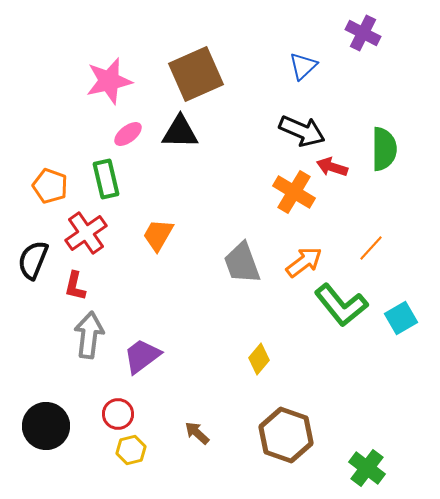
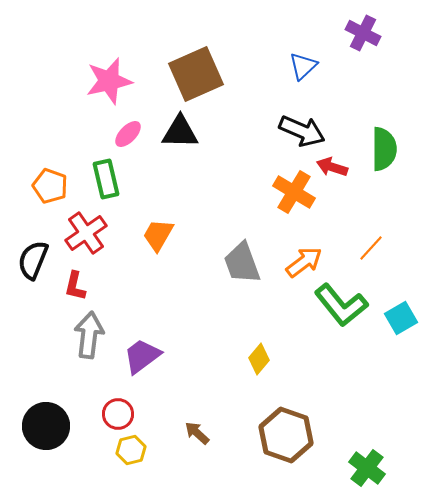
pink ellipse: rotated 8 degrees counterclockwise
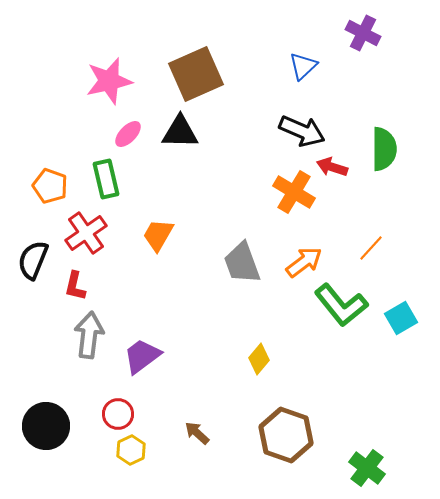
yellow hexagon: rotated 12 degrees counterclockwise
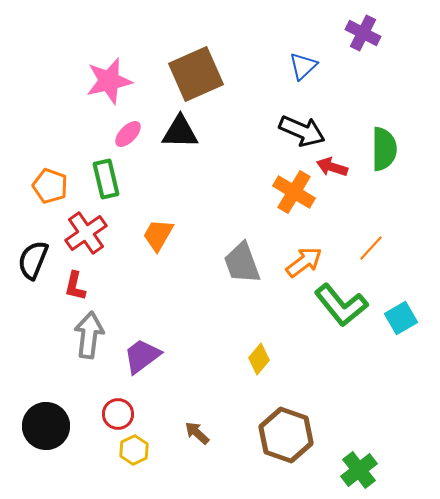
yellow hexagon: moved 3 px right
green cross: moved 8 px left, 2 px down; rotated 15 degrees clockwise
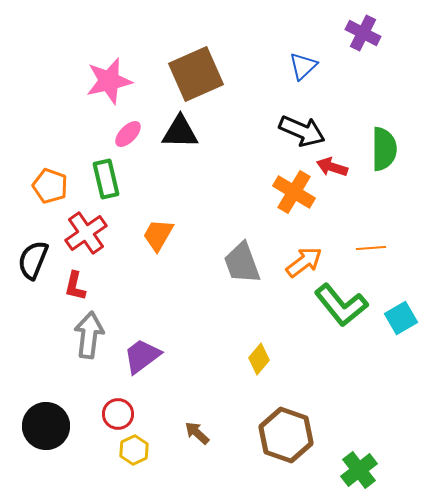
orange line: rotated 44 degrees clockwise
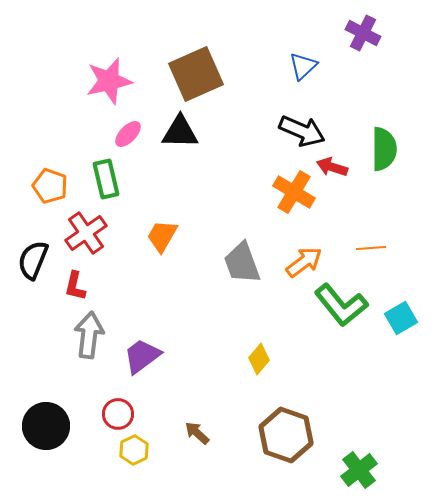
orange trapezoid: moved 4 px right, 1 px down
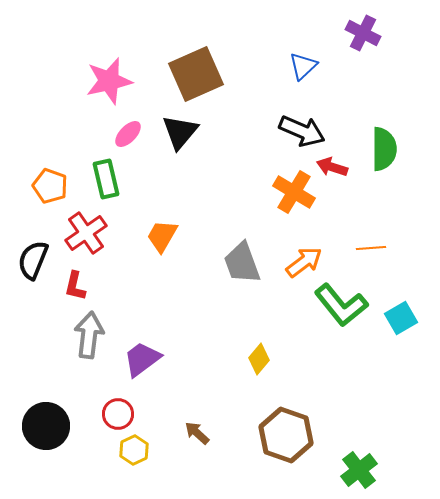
black triangle: rotated 51 degrees counterclockwise
purple trapezoid: moved 3 px down
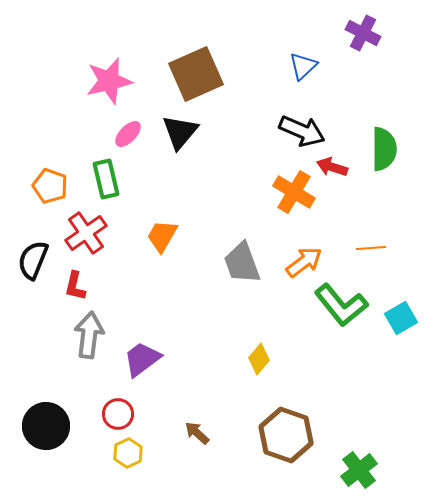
yellow hexagon: moved 6 px left, 3 px down
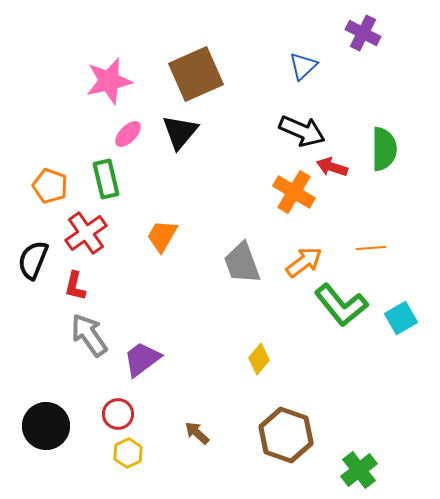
gray arrow: rotated 42 degrees counterclockwise
